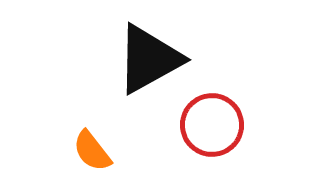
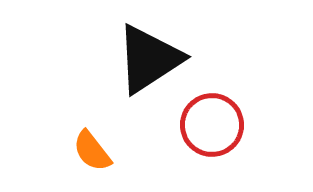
black triangle: rotated 4 degrees counterclockwise
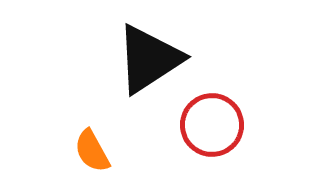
orange semicircle: rotated 9 degrees clockwise
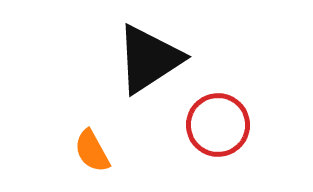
red circle: moved 6 px right
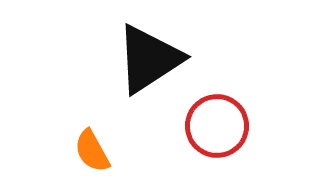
red circle: moved 1 px left, 1 px down
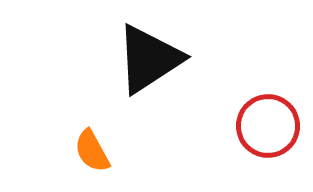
red circle: moved 51 px right
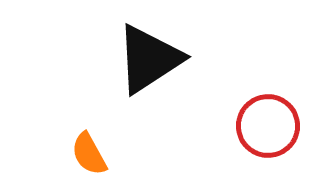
orange semicircle: moved 3 px left, 3 px down
